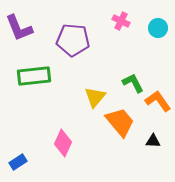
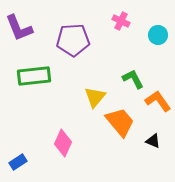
cyan circle: moved 7 px down
purple pentagon: rotated 8 degrees counterclockwise
green L-shape: moved 4 px up
black triangle: rotated 21 degrees clockwise
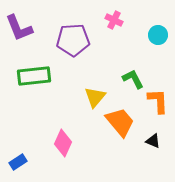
pink cross: moved 7 px left, 1 px up
orange L-shape: rotated 32 degrees clockwise
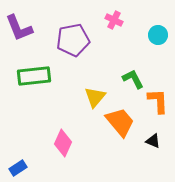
purple pentagon: rotated 8 degrees counterclockwise
blue rectangle: moved 6 px down
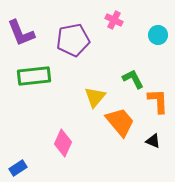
purple L-shape: moved 2 px right, 5 px down
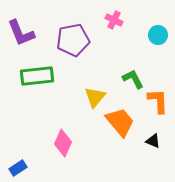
green rectangle: moved 3 px right
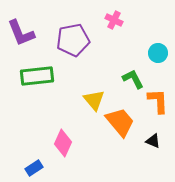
cyan circle: moved 18 px down
yellow triangle: moved 1 px left, 3 px down; rotated 20 degrees counterclockwise
blue rectangle: moved 16 px right
